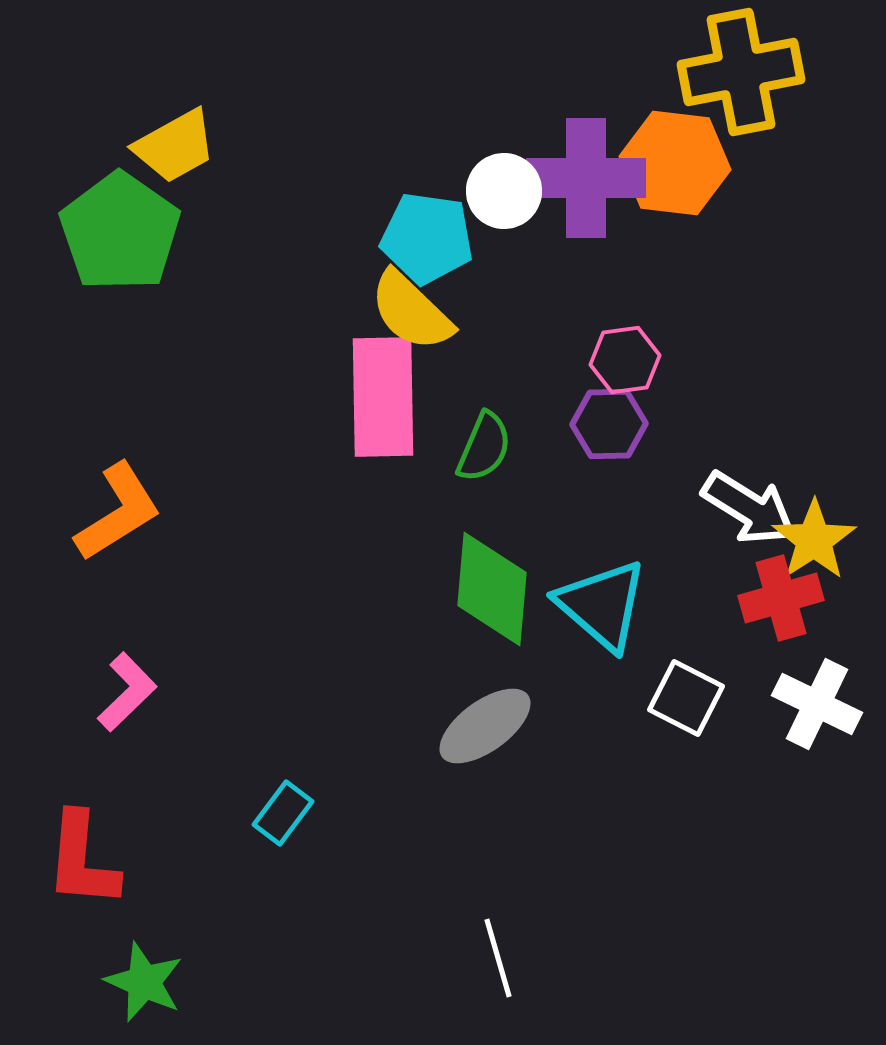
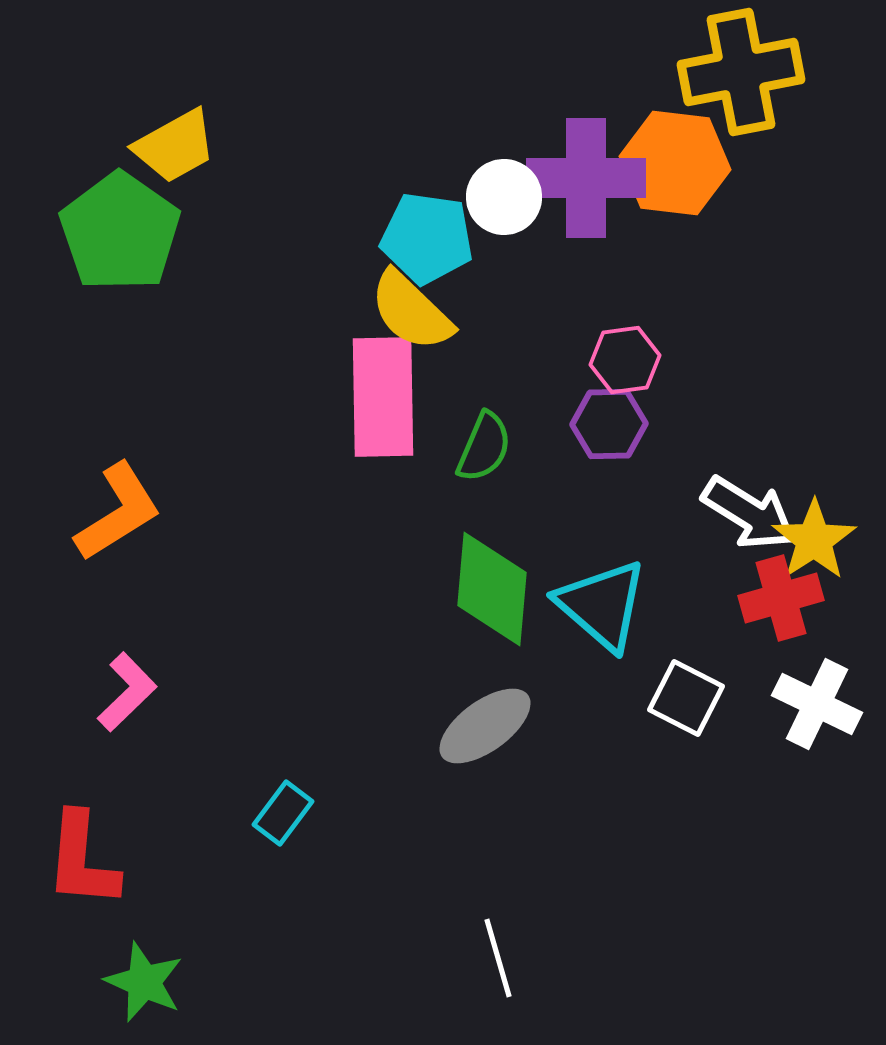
white circle: moved 6 px down
white arrow: moved 5 px down
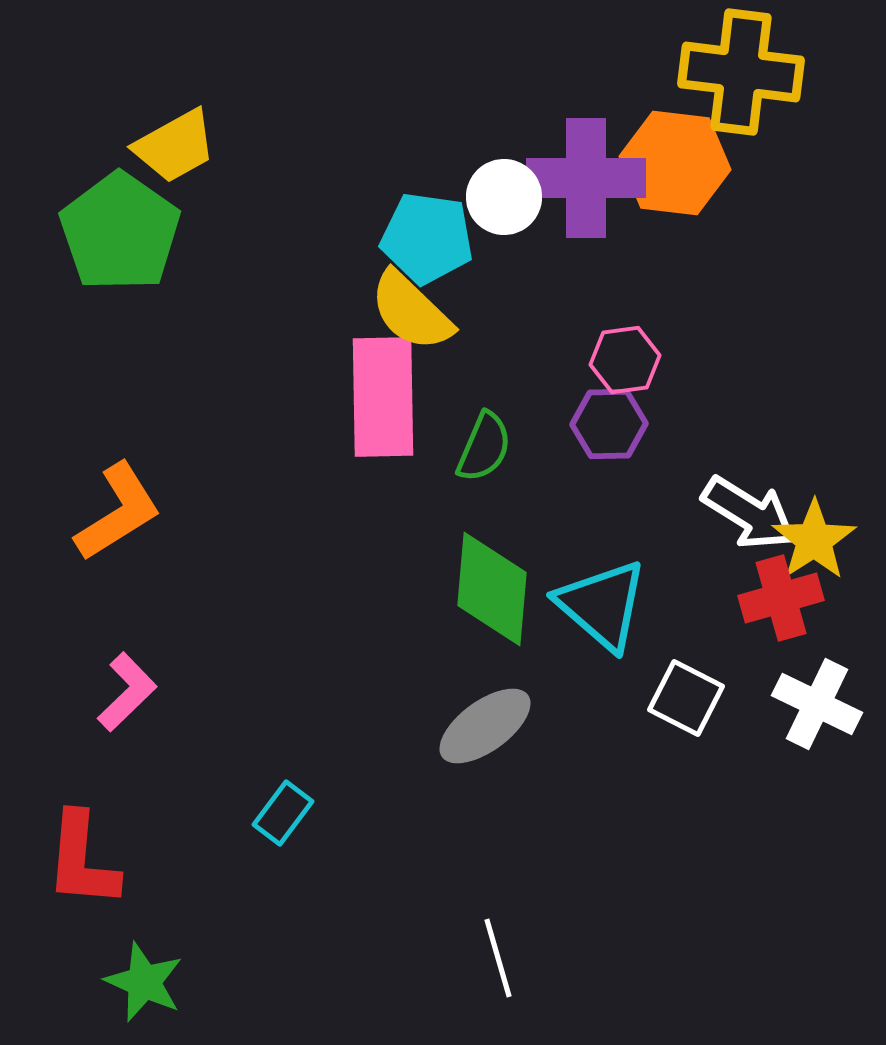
yellow cross: rotated 18 degrees clockwise
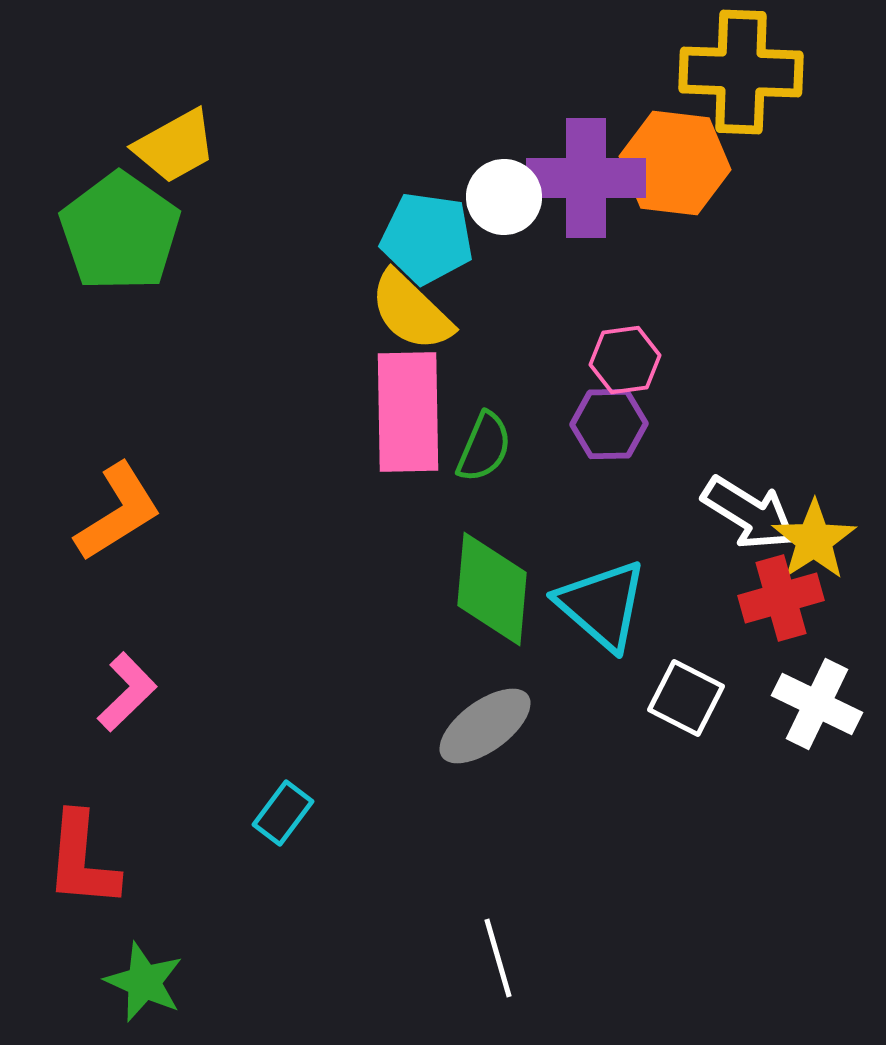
yellow cross: rotated 5 degrees counterclockwise
pink rectangle: moved 25 px right, 15 px down
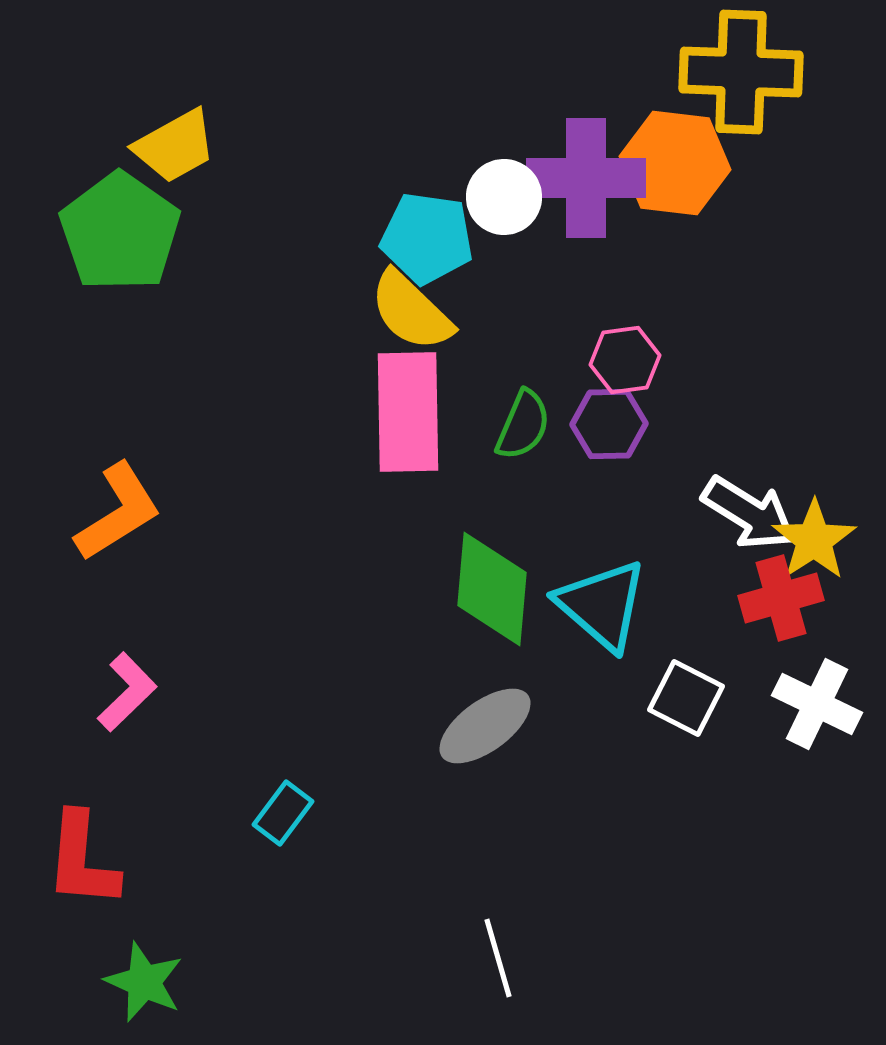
green semicircle: moved 39 px right, 22 px up
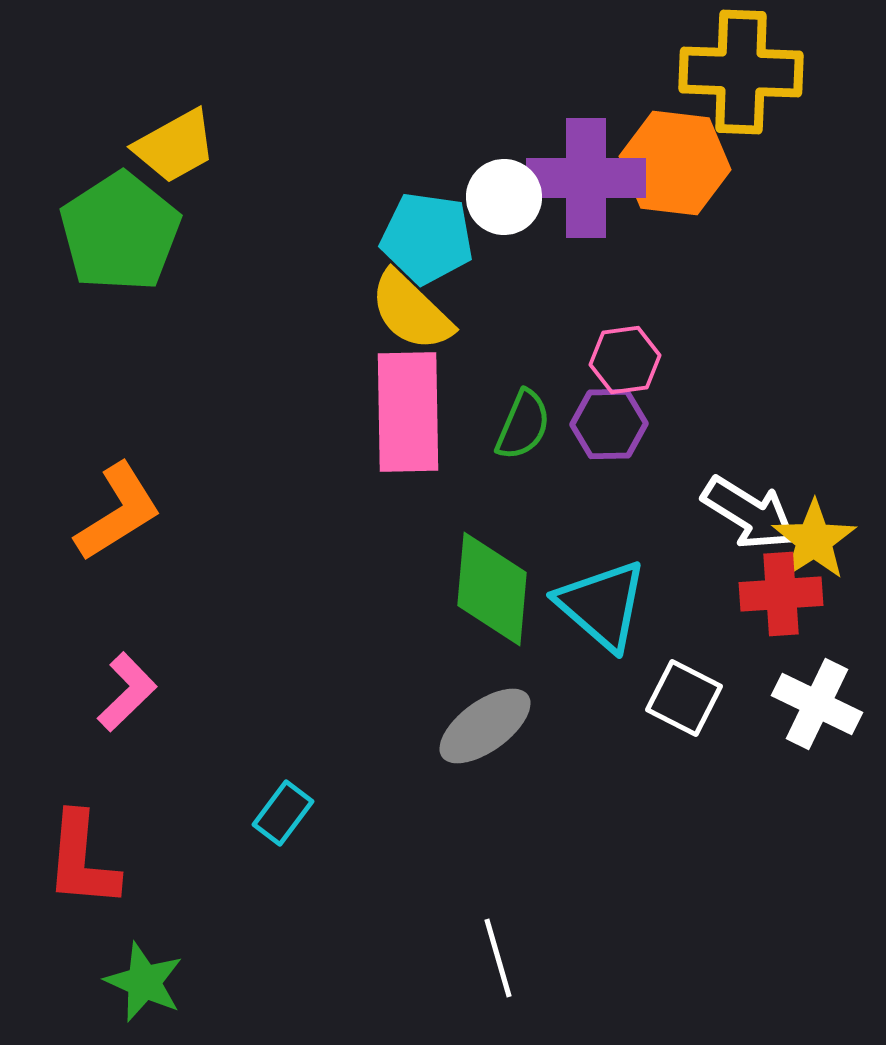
green pentagon: rotated 4 degrees clockwise
red cross: moved 4 px up; rotated 12 degrees clockwise
white square: moved 2 px left
